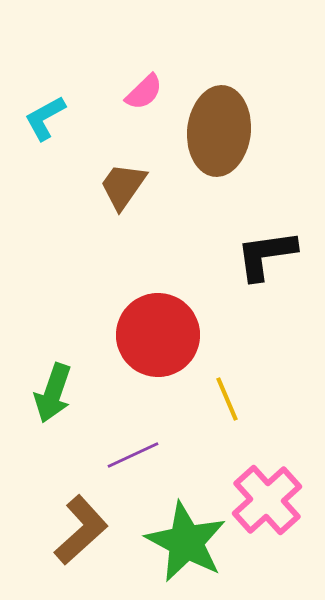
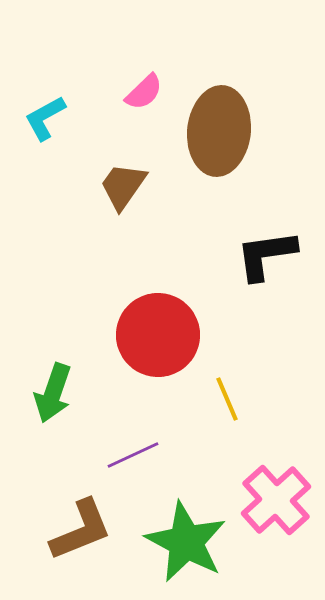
pink cross: moved 9 px right
brown L-shape: rotated 20 degrees clockwise
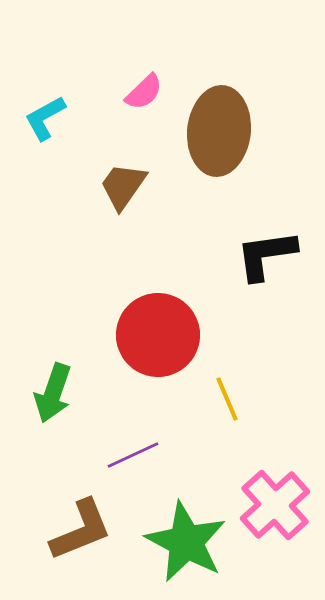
pink cross: moved 1 px left, 5 px down
